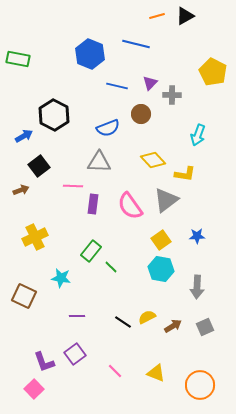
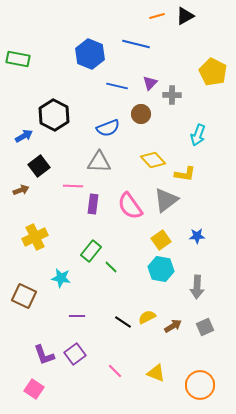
purple L-shape at (44, 362): moved 7 px up
pink square at (34, 389): rotated 12 degrees counterclockwise
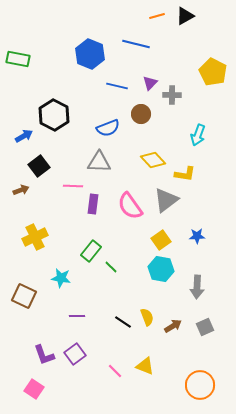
yellow semicircle at (147, 317): rotated 96 degrees clockwise
yellow triangle at (156, 373): moved 11 px left, 7 px up
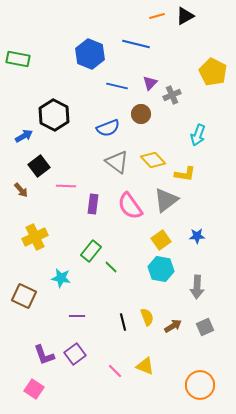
gray cross at (172, 95): rotated 24 degrees counterclockwise
gray triangle at (99, 162): moved 18 px right; rotated 35 degrees clockwise
pink line at (73, 186): moved 7 px left
brown arrow at (21, 190): rotated 70 degrees clockwise
black line at (123, 322): rotated 42 degrees clockwise
